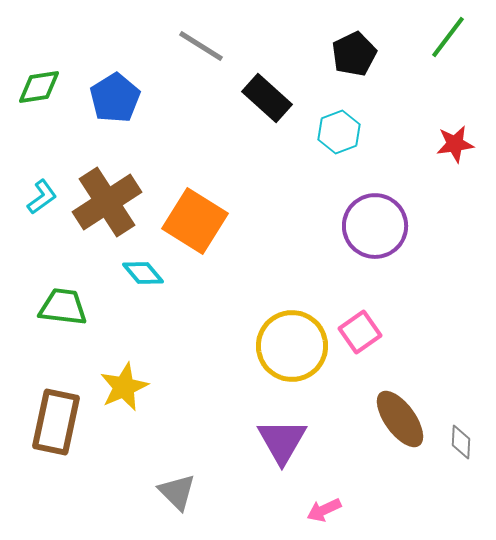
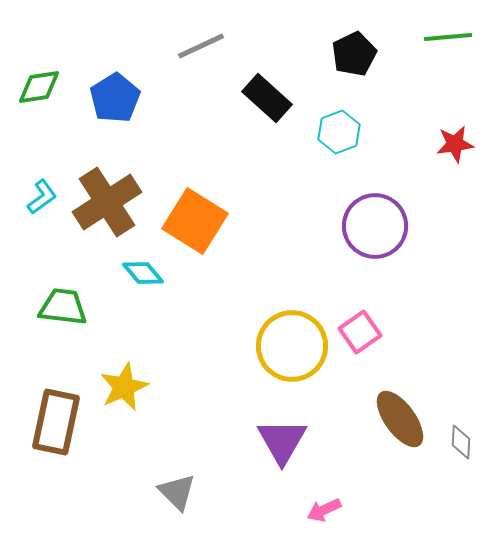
green line: rotated 48 degrees clockwise
gray line: rotated 57 degrees counterclockwise
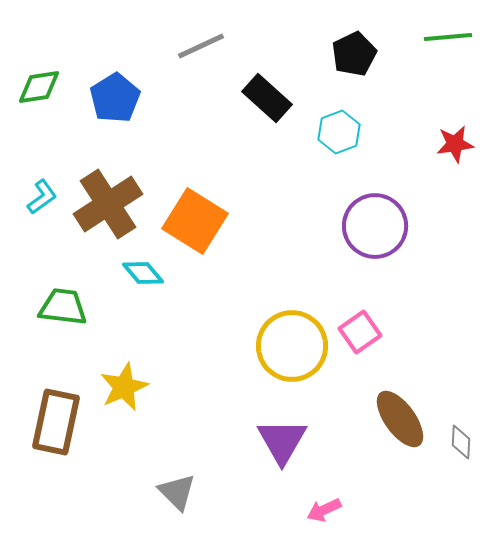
brown cross: moved 1 px right, 2 px down
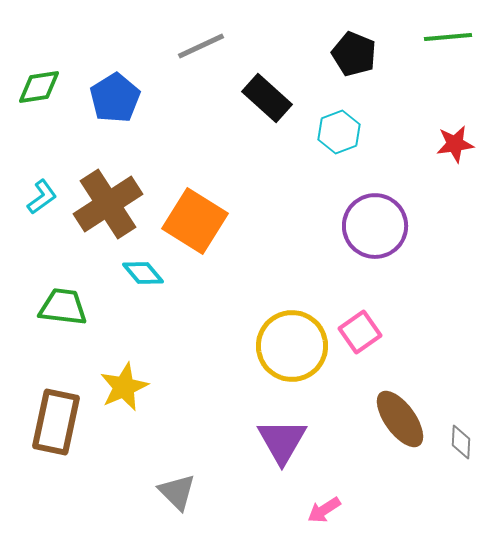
black pentagon: rotated 24 degrees counterclockwise
pink arrow: rotated 8 degrees counterclockwise
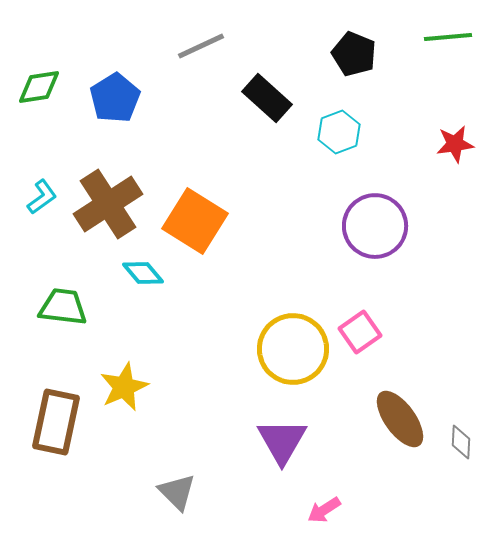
yellow circle: moved 1 px right, 3 px down
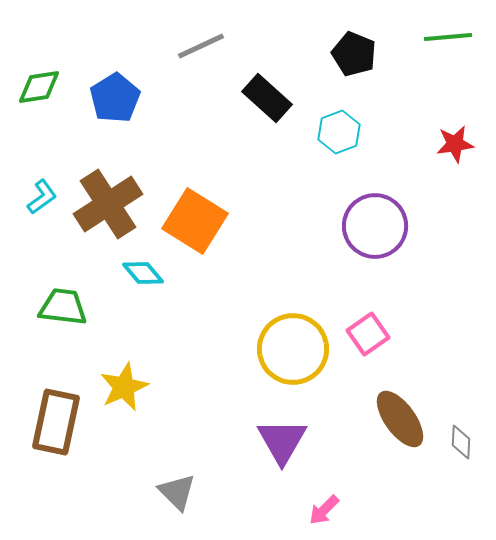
pink square: moved 8 px right, 2 px down
pink arrow: rotated 12 degrees counterclockwise
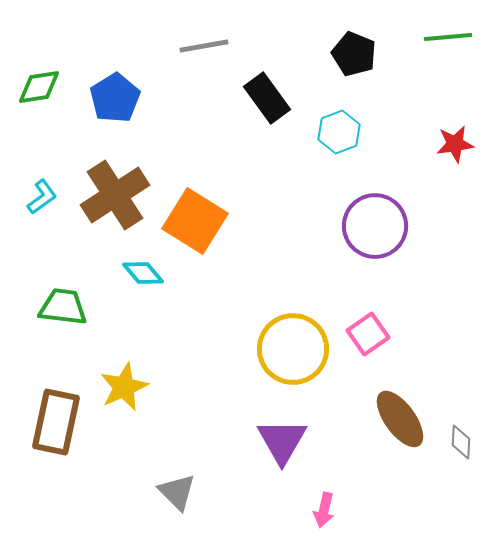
gray line: moved 3 px right; rotated 15 degrees clockwise
black rectangle: rotated 12 degrees clockwise
brown cross: moved 7 px right, 9 px up
pink arrow: rotated 32 degrees counterclockwise
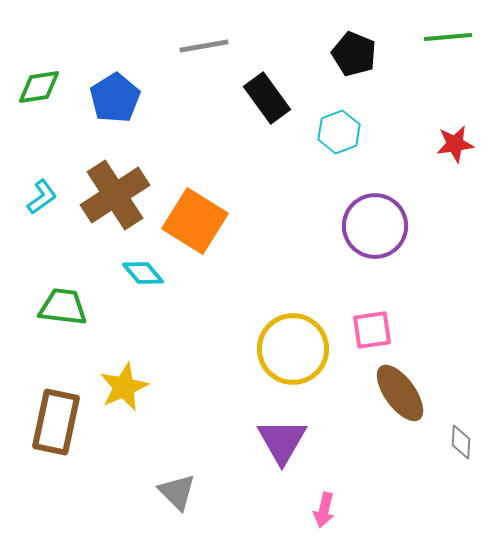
pink square: moved 4 px right, 4 px up; rotated 27 degrees clockwise
brown ellipse: moved 26 px up
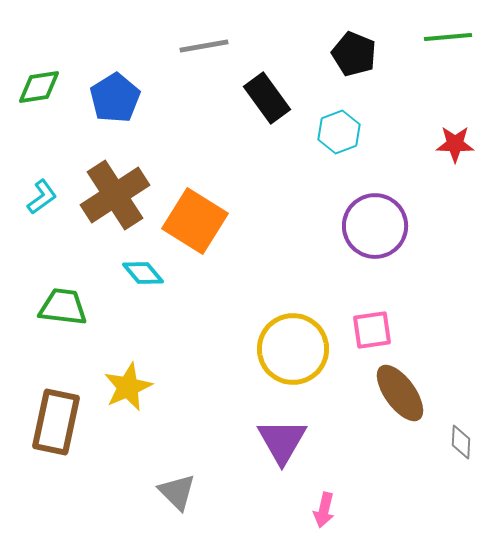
red star: rotated 9 degrees clockwise
yellow star: moved 4 px right
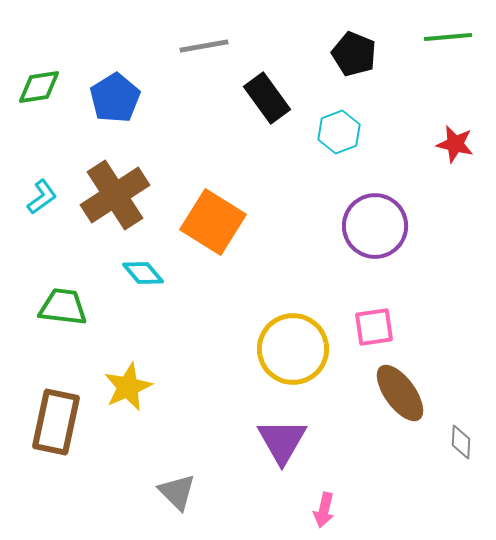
red star: rotated 12 degrees clockwise
orange square: moved 18 px right, 1 px down
pink square: moved 2 px right, 3 px up
